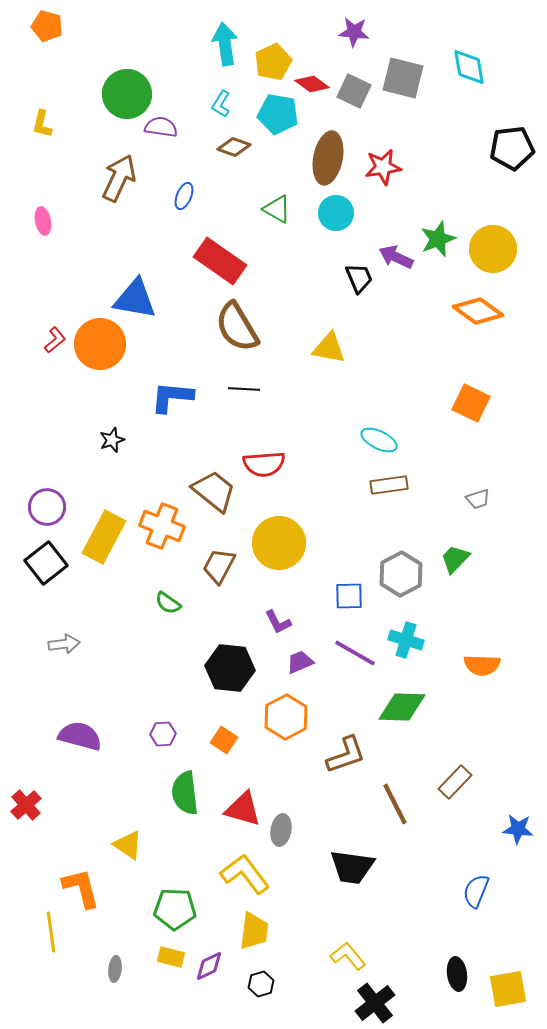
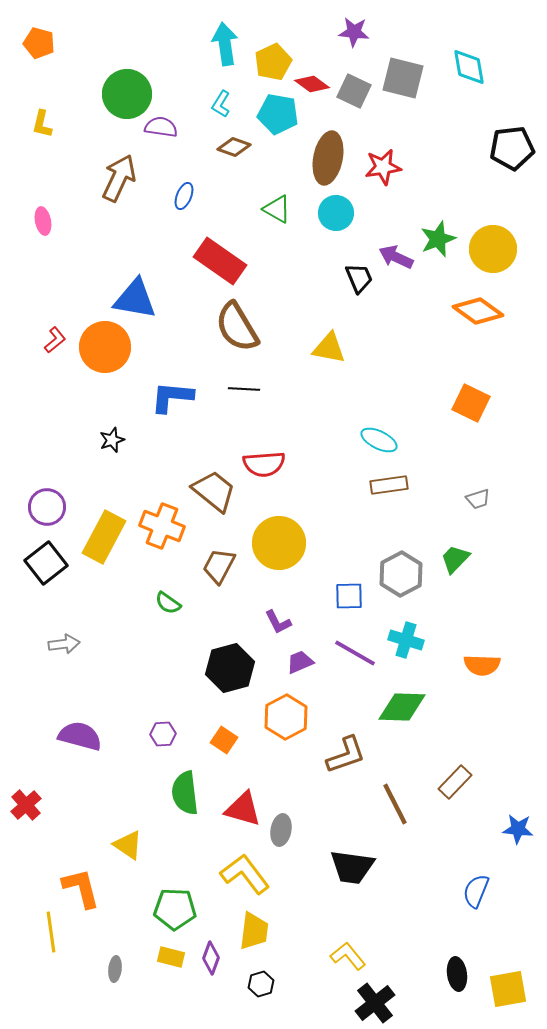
orange pentagon at (47, 26): moved 8 px left, 17 px down
orange circle at (100, 344): moved 5 px right, 3 px down
black hexagon at (230, 668): rotated 21 degrees counterclockwise
purple diamond at (209, 966): moved 2 px right, 8 px up; rotated 44 degrees counterclockwise
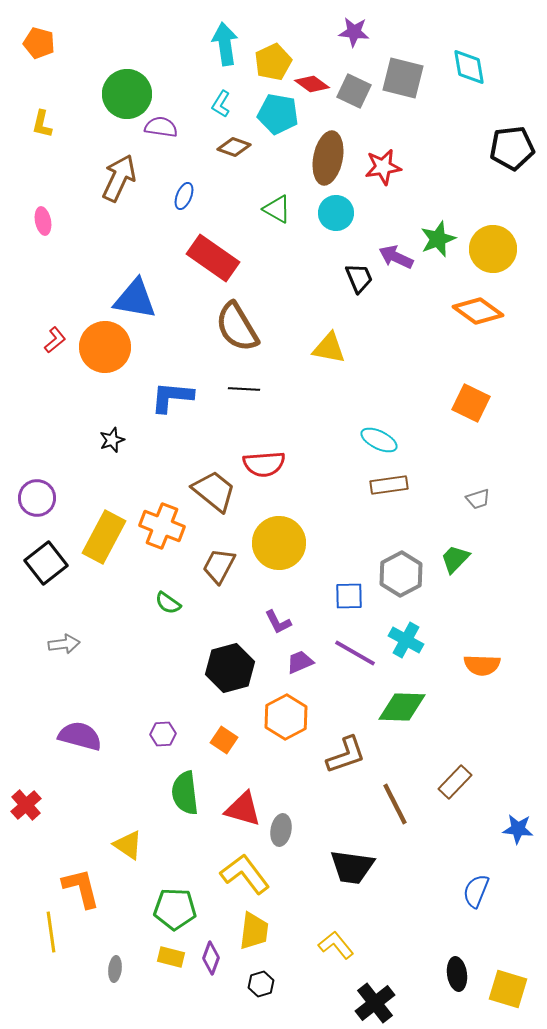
red rectangle at (220, 261): moved 7 px left, 3 px up
purple circle at (47, 507): moved 10 px left, 9 px up
cyan cross at (406, 640): rotated 12 degrees clockwise
yellow L-shape at (348, 956): moved 12 px left, 11 px up
yellow square at (508, 989): rotated 27 degrees clockwise
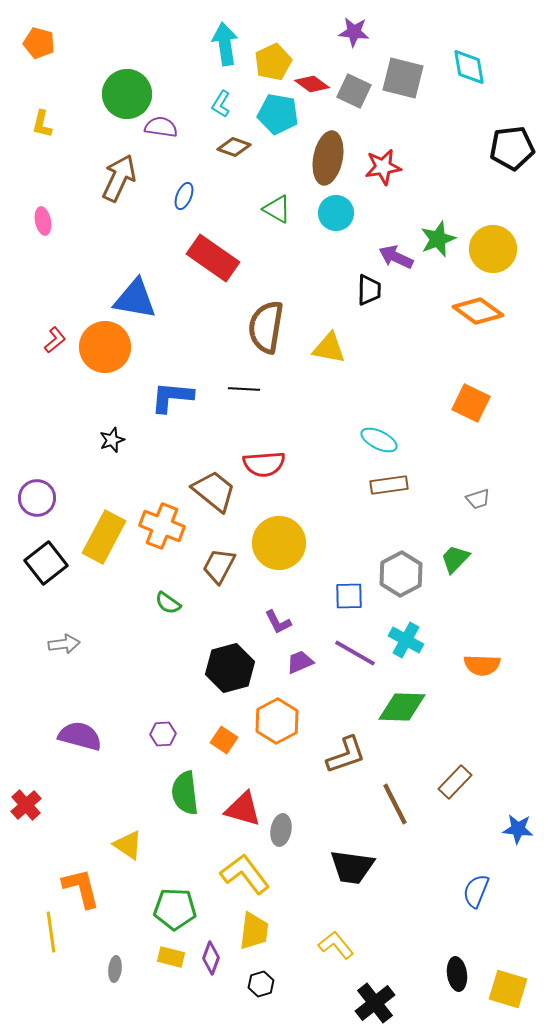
black trapezoid at (359, 278): moved 10 px right, 12 px down; rotated 24 degrees clockwise
brown semicircle at (237, 327): moved 29 px right; rotated 40 degrees clockwise
orange hexagon at (286, 717): moved 9 px left, 4 px down
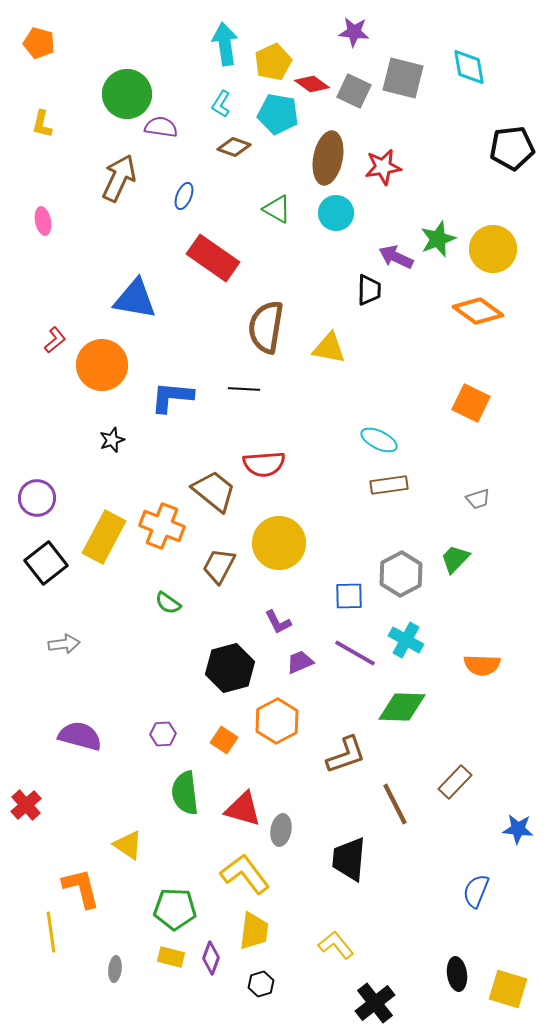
orange circle at (105, 347): moved 3 px left, 18 px down
black trapezoid at (352, 867): moved 3 px left, 8 px up; rotated 87 degrees clockwise
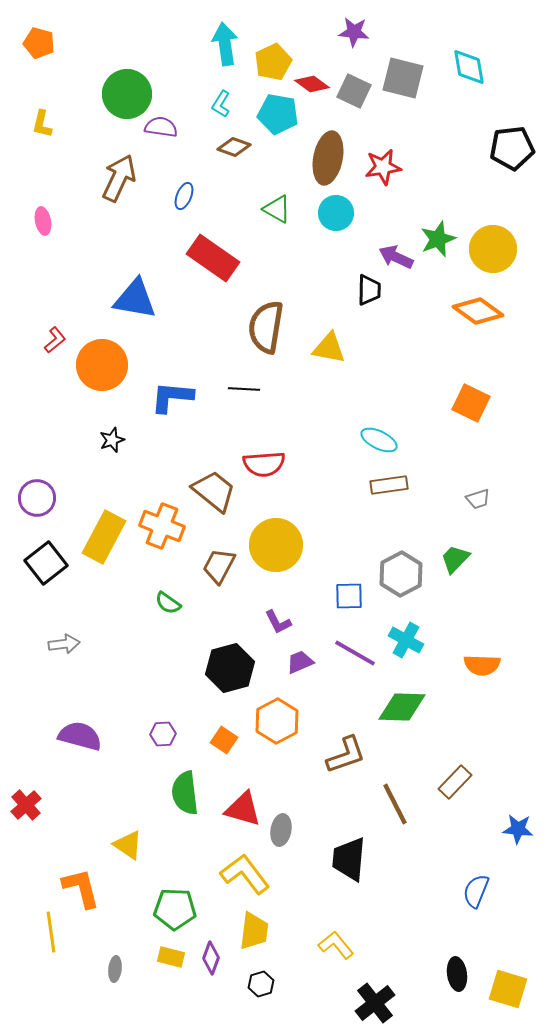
yellow circle at (279, 543): moved 3 px left, 2 px down
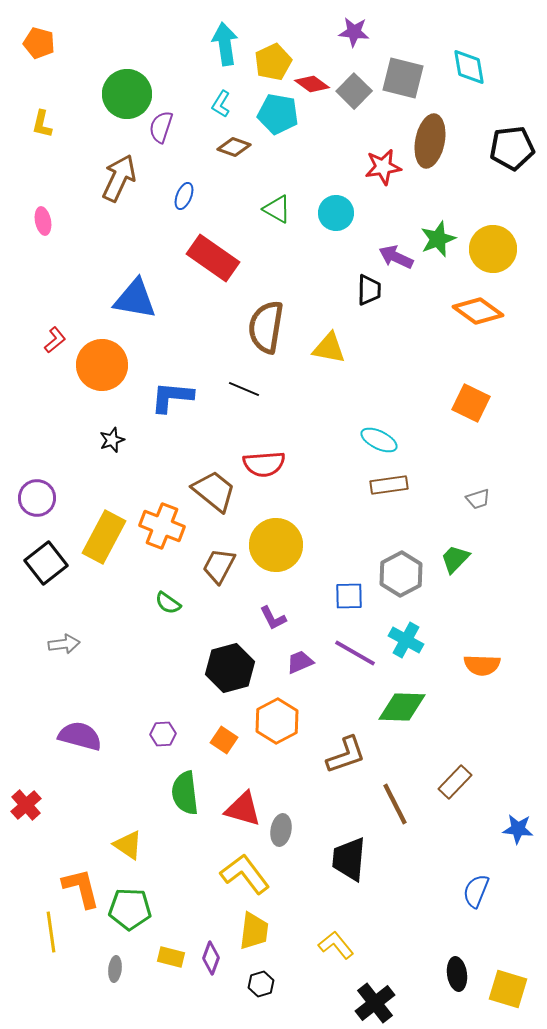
gray square at (354, 91): rotated 20 degrees clockwise
purple semicircle at (161, 127): rotated 80 degrees counterclockwise
brown ellipse at (328, 158): moved 102 px right, 17 px up
black line at (244, 389): rotated 20 degrees clockwise
purple L-shape at (278, 622): moved 5 px left, 4 px up
green pentagon at (175, 909): moved 45 px left
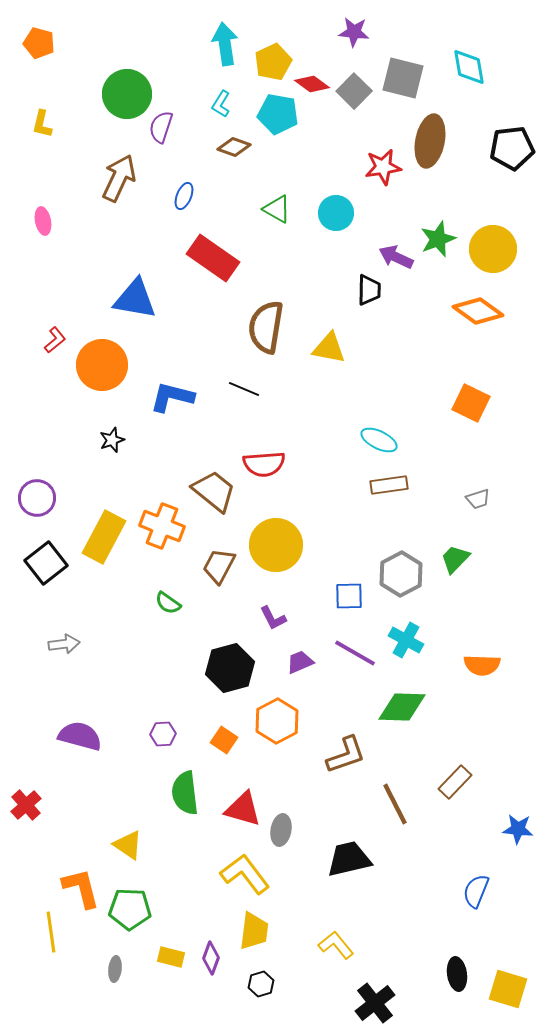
blue L-shape at (172, 397): rotated 9 degrees clockwise
black trapezoid at (349, 859): rotated 72 degrees clockwise
